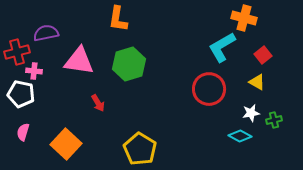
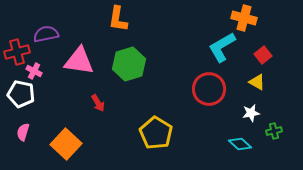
purple semicircle: moved 1 px down
pink cross: rotated 21 degrees clockwise
green cross: moved 11 px down
cyan diamond: moved 8 px down; rotated 15 degrees clockwise
yellow pentagon: moved 16 px right, 16 px up
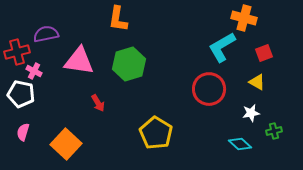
red square: moved 1 px right, 2 px up; rotated 18 degrees clockwise
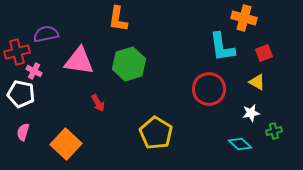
cyan L-shape: rotated 68 degrees counterclockwise
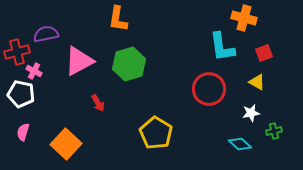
pink triangle: rotated 36 degrees counterclockwise
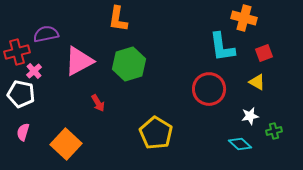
pink cross: rotated 21 degrees clockwise
white star: moved 1 px left, 3 px down
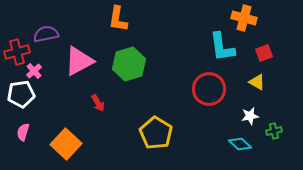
white pentagon: rotated 20 degrees counterclockwise
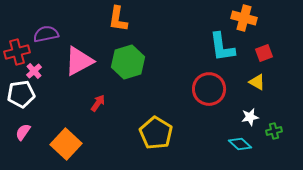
green hexagon: moved 1 px left, 2 px up
red arrow: rotated 114 degrees counterclockwise
white star: moved 1 px down
pink semicircle: rotated 18 degrees clockwise
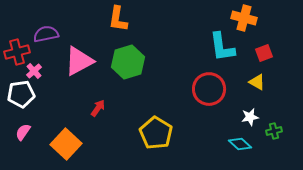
red arrow: moved 5 px down
